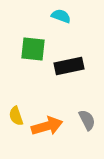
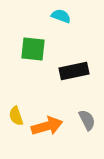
black rectangle: moved 5 px right, 5 px down
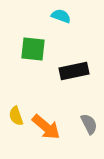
gray semicircle: moved 2 px right, 4 px down
orange arrow: moved 1 px left, 1 px down; rotated 56 degrees clockwise
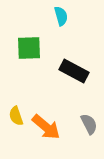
cyan semicircle: rotated 54 degrees clockwise
green square: moved 4 px left, 1 px up; rotated 8 degrees counterclockwise
black rectangle: rotated 40 degrees clockwise
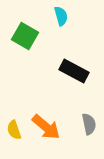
green square: moved 4 px left, 12 px up; rotated 32 degrees clockwise
yellow semicircle: moved 2 px left, 14 px down
gray semicircle: rotated 15 degrees clockwise
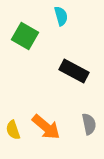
yellow semicircle: moved 1 px left
